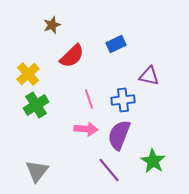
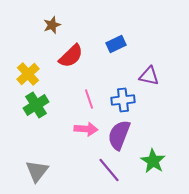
red semicircle: moved 1 px left
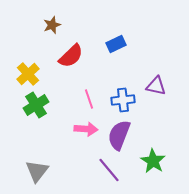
purple triangle: moved 7 px right, 10 px down
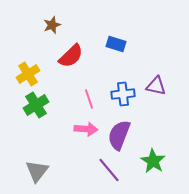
blue rectangle: rotated 42 degrees clockwise
yellow cross: rotated 10 degrees clockwise
blue cross: moved 6 px up
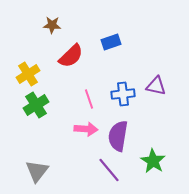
brown star: rotated 24 degrees clockwise
blue rectangle: moved 5 px left, 2 px up; rotated 36 degrees counterclockwise
purple semicircle: moved 1 px left, 1 px down; rotated 12 degrees counterclockwise
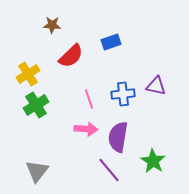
purple semicircle: moved 1 px down
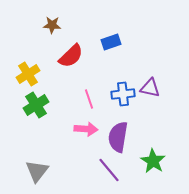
purple triangle: moved 6 px left, 2 px down
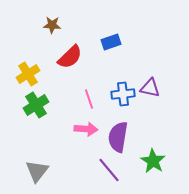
red semicircle: moved 1 px left, 1 px down
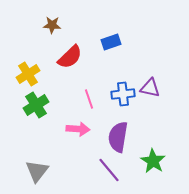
pink arrow: moved 8 px left
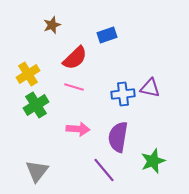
brown star: rotated 24 degrees counterclockwise
blue rectangle: moved 4 px left, 7 px up
red semicircle: moved 5 px right, 1 px down
pink line: moved 15 px left, 12 px up; rotated 54 degrees counterclockwise
green star: rotated 20 degrees clockwise
purple line: moved 5 px left
